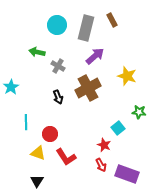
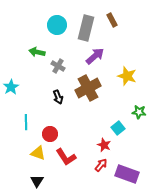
red arrow: rotated 112 degrees counterclockwise
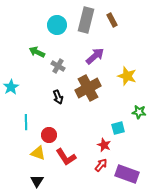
gray rectangle: moved 8 px up
green arrow: rotated 14 degrees clockwise
cyan square: rotated 24 degrees clockwise
red circle: moved 1 px left, 1 px down
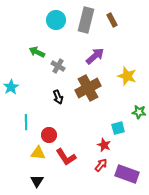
cyan circle: moved 1 px left, 5 px up
yellow triangle: rotated 14 degrees counterclockwise
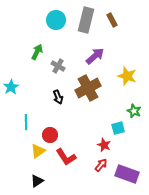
green arrow: rotated 91 degrees clockwise
green star: moved 5 px left, 1 px up; rotated 16 degrees clockwise
red circle: moved 1 px right
yellow triangle: moved 2 px up; rotated 42 degrees counterclockwise
black triangle: rotated 24 degrees clockwise
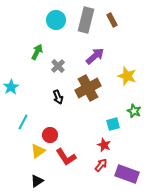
gray cross: rotated 16 degrees clockwise
cyan line: moved 3 px left; rotated 28 degrees clockwise
cyan square: moved 5 px left, 4 px up
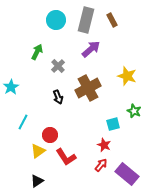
purple arrow: moved 4 px left, 7 px up
purple rectangle: rotated 20 degrees clockwise
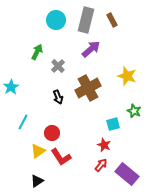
red circle: moved 2 px right, 2 px up
red L-shape: moved 5 px left
